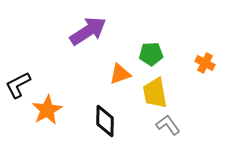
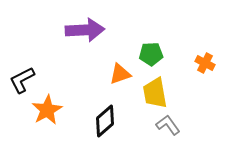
purple arrow: moved 3 px left, 1 px up; rotated 30 degrees clockwise
black L-shape: moved 4 px right, 5 px up
black diamond: rotated 48 degrees clockwise
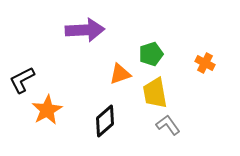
green pentagon: rotated 15 degrees counterclockwise
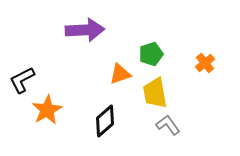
orange cross: rotated 24 degrees clockwise
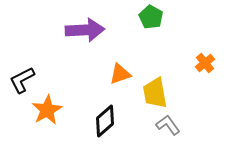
green pentagon: moved 37 px up; rotated 25 degrees counterclockwise
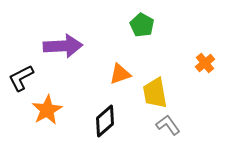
green pentagon: moved 9 px left, 8 px down
purple arrow: moved 22 px left, 16 px down
black L-shape: moved 1 px left, 2 px up
